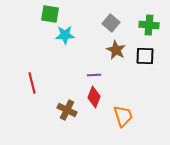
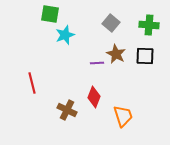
cyan star: rotated 18 degrees counterclockwise
brown star: moved 4 px down
purple line: moved 3 px right, 12 px up
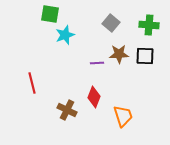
brown star: moved 3 px right; rotated 30 degrees counterclockwise
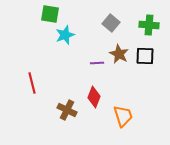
brown star: rotated 30 degrees clockwise
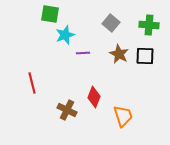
purple line: moved 14 px left, 10 px up
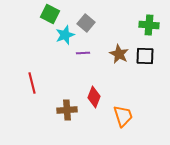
green square: rotated 18 degrees clockwise
gray square: moved 25 px left
brown cross: rotated 30 degrees counterclockwise
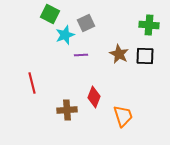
gray square: rotated 24 degrees clockwise
purple line: moved 2 px left, 2 px down
